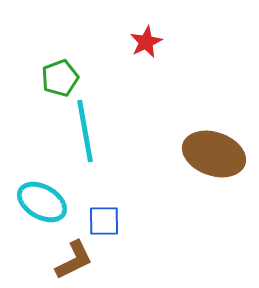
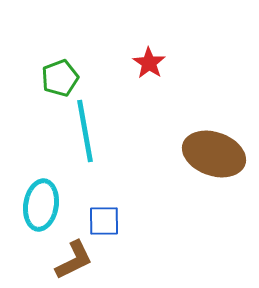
red star: moved 3 px right, 21 px down; rotated 12 degrees counterclockwise
cyan ellipse: moved 1 px left, 3 px down; rotated 69 degrees clockwise
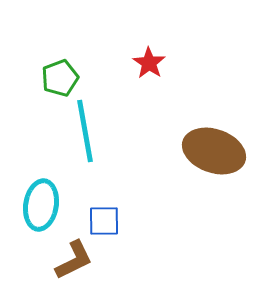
brown ellipse: moved 3 px up
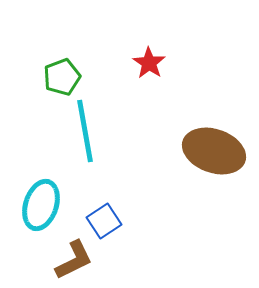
green pentagon: moved 2 px right, 1 px up
cyan ellipse: rotated 9 degrees clockwise
blue square: rotated 32 degrees counterclockwise
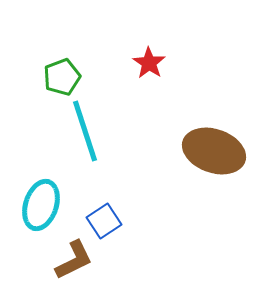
cyan line: rotated 8 degrees counterclockwise
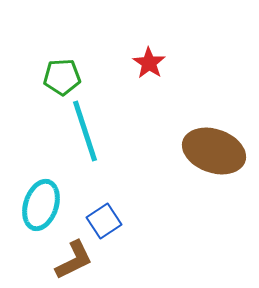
green pentagon: rotated 18 degrees clockwise
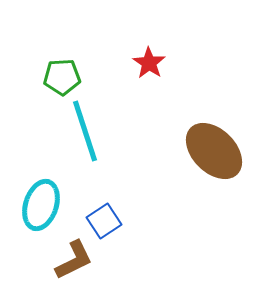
brown ellipse: rotated 26 degrees clockwise
